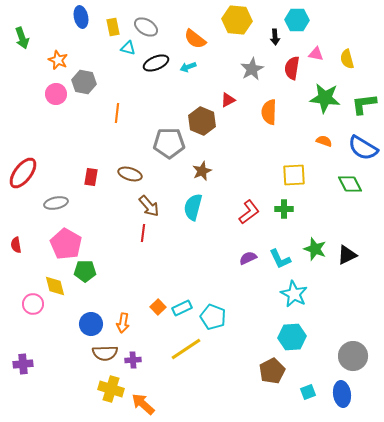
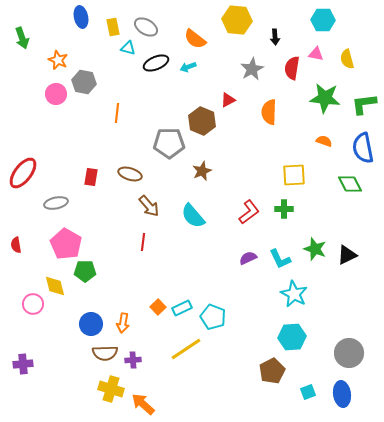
cyan hexagon at (297, 20): moved 26 px right
blue semicircle at (363, 148): rotated 48 degrees clockwise
cyan semicircle at (193, 207): moved 9 px down; rotated 56 degrees counterclockwise
red line at (143, 233): moved 9 px down
gray circle at (353, 356): moved 4 px left, 3 px up
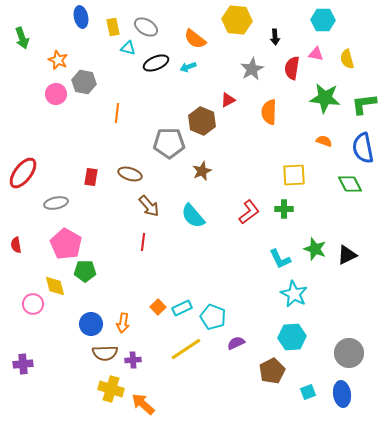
purple semicircle at (248, 258): moved 12 px left, 85 px down
